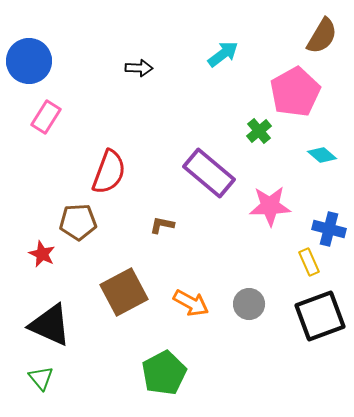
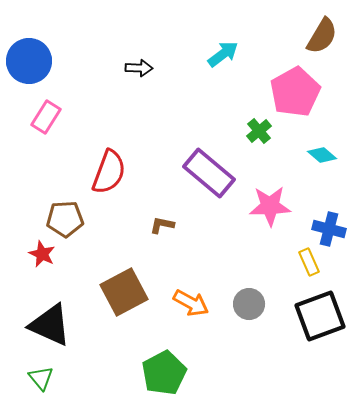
brown pentagon: moved 13 px left, 3 px up
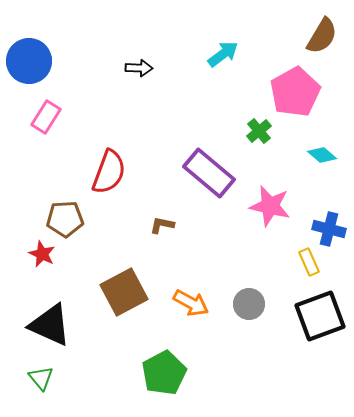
pink star: rotated 15 degrees clockwise
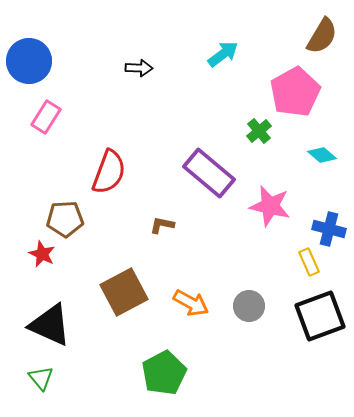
gray circle: moved 2 px down
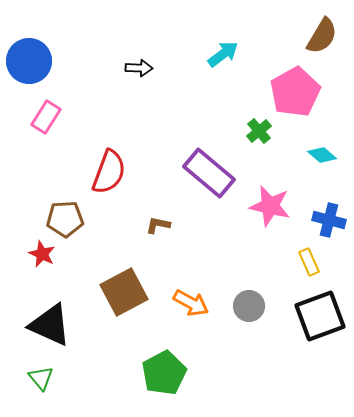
brown L-shape: moved 4 px left
blue cross: moved 9 px up
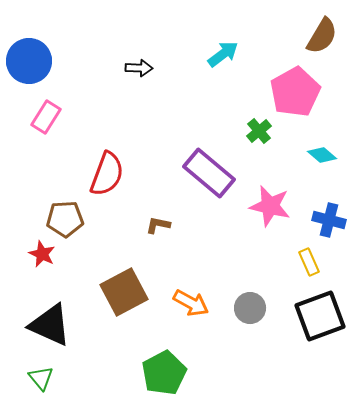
red semicircle: moved 2 px left, 2 px down
gray circle: moved 1 px right, 2 px down
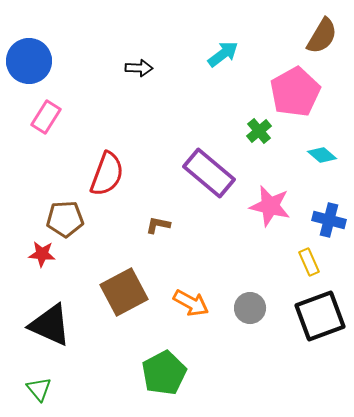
red star: rotated 20 degrees counterclockwise
green triangle: moved 2 px left, 11 px down
